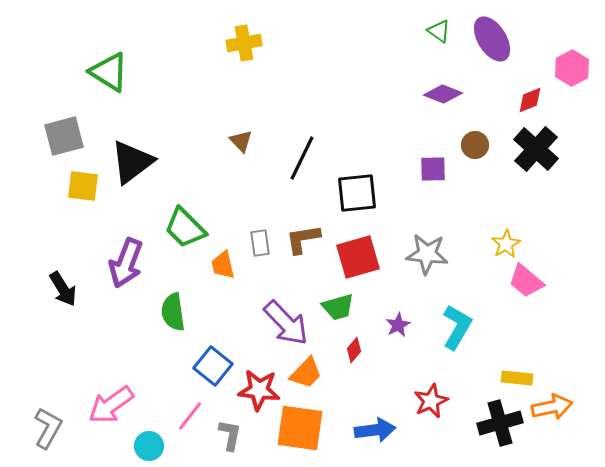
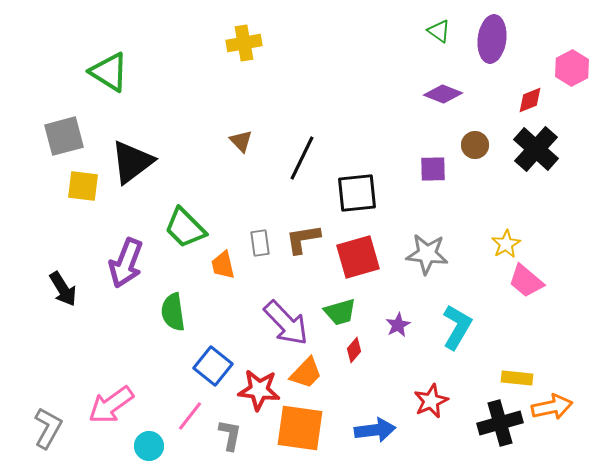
purple ellipse at (492, 39): rotated 39 degrees clockwise
green trapezoid at (338, 307): moved 2 px right, 5 px down
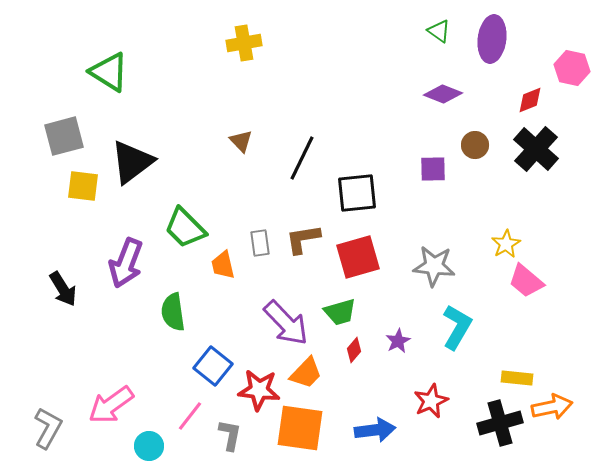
pink hexagon at (572, 68): rotated 20 degrees counterclockwise
gray star at (427, 254): moved 7 px right, 12 px down
purple star at (398, 325): moved 16 px down
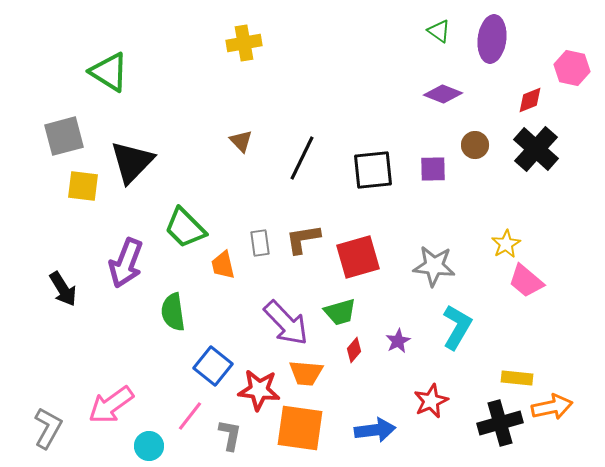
black triangle at (132, 162): rotated 9 degrees counterclockwise
black square at (357, 193): moved 16 px right, 23 px up
orange trapezoid at (306, 373): rotated 51 degrees clockwise
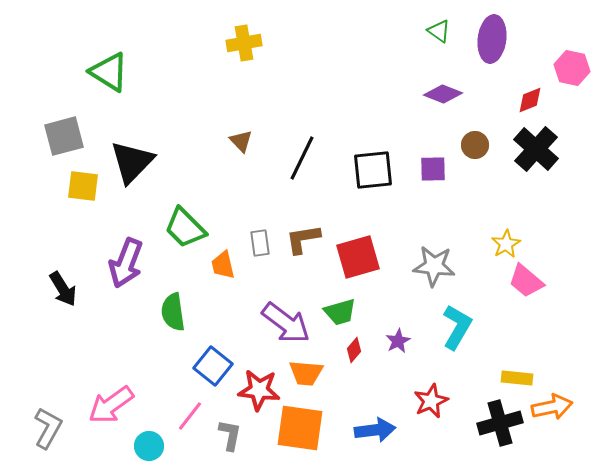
purple arrow at (286, 323): rotated 9 degrees counterclockwise
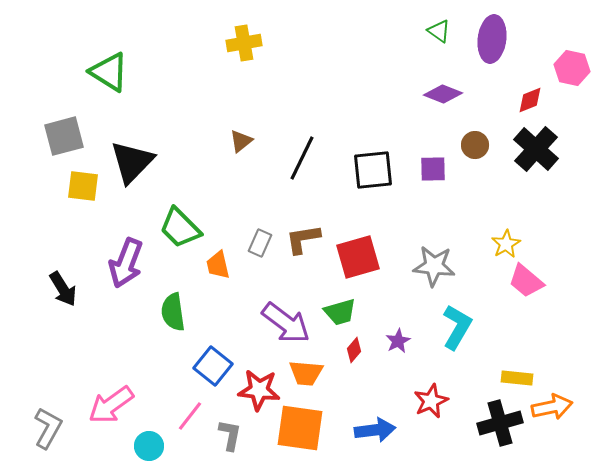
brown triangle at (241, 141): rotated 35 degrees clockwise
green trapezoid at (185, 228): moved 5 px left
gray rectangle at (260, 243): rotated 32 degrees clockwise
orange trapezoid at (223, 265): moved 5 px left
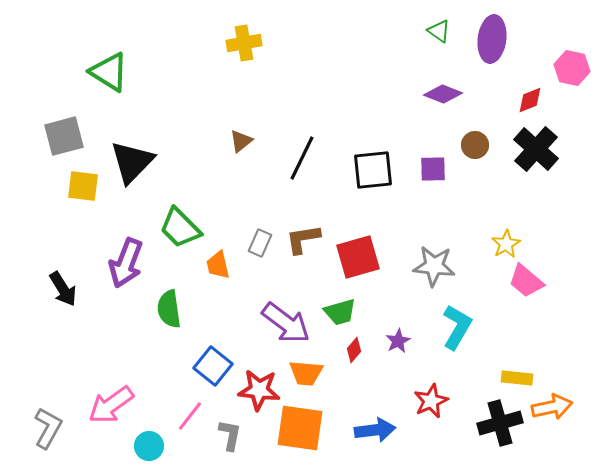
green semicircle at (173, 312): moved 4 px left, 3 px up
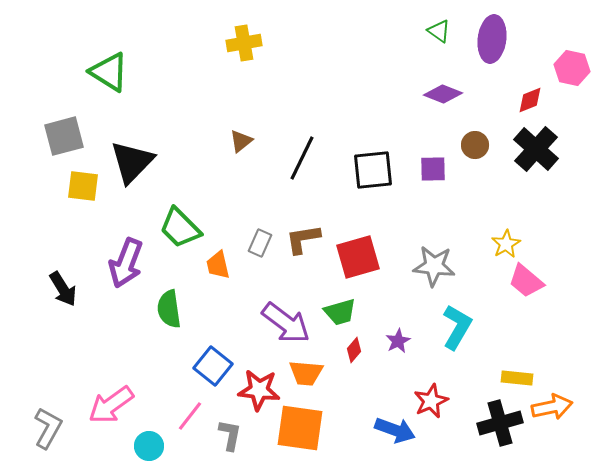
blue arrow at (375, 430): moved 20 px right; rotated 27 degrees clockwise
